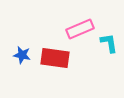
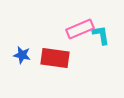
cyan L-shape: moved 8 px left, 8 px up
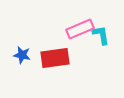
red rectangle: rotated 16 degrees counterclockwise
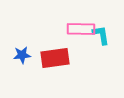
pink rectangle: moved 1 px right; rotated 24 degrees clockwise
blue star: rotated 18 degrees counterclockwise
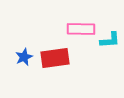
cyan L-shape: moved 9 px right, 5 px down; rotated 95 degrees clockwise
blue star: moved 2 px right, 2 px down; rotated 18 degrees counterclockwise
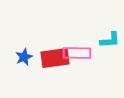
pink rectangle: moved 4 px left, 24 px down
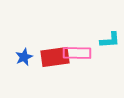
red rectangle: moved 1 px up
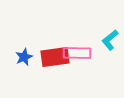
cyan L-shape: rotated 145 degrees clockwise
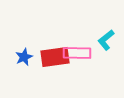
cyan L-shape: moved 4 px left
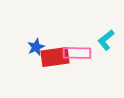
blue star: moved 12 px right, 10 px up
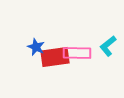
cyan L-shape: moved 2 px right, 6 px down
blue star: rotated 24 degrees counterclockwise
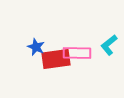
cyan L-shape: moved 1 px right, 1 px up
red rectangle: moved 1 px right, 2 px down
